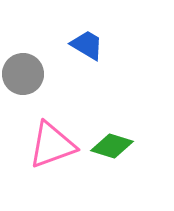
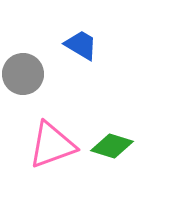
blue trapezoid: moved 6 px left
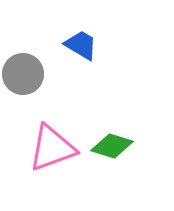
pink triangle: moved 3 px down
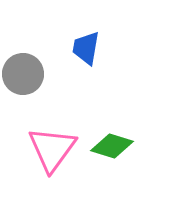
blue trapezoid: moved 5 px right, 3 px down; rotated 111 degrees counterclockwise
pink triangle: moved 1 px down; rotated 34 degrees counterclockwise
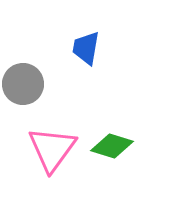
gray circle: moved 10 px down
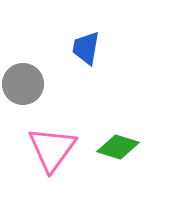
green diamond: moved 6 px right, 1 px down
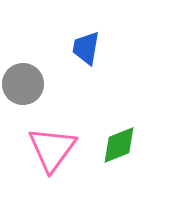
green diamond: moved 1 px right, 2 px up; rotated 39 degrees counterclockwise
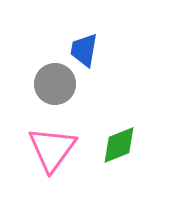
blue trapezoid: moved 2 px left, 2 px down
gray circle: moved 32 px right
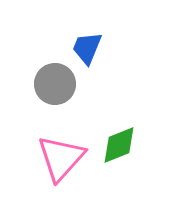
blue trapezoid: moved 3 px right, 2 px up; rotated 12 degrees clockwise
pink triangle: moved 9 px right, 9 px down; rotated 6 degrees clockwise
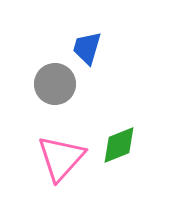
blue trapezoid: rotated 6 degrees counterclockwise
